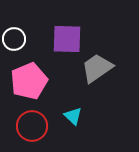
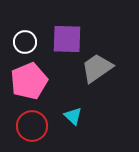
white circle: moved 11 px right, 3 px down
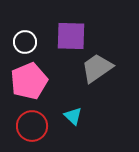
purple square: moved 4 px right, 3 px up
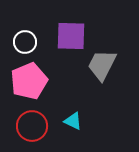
gray trapezoid: moved 5 px right, 3 px up; rotated 28 degrees counterclockwise
cyan triangle: moved 5 px down; rotated 18 degrees counterclockwise
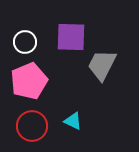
purple square: moved 1 px down
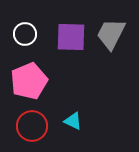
white circle: moved 8 px up
gray trapezoid: moved 9 px right, 31 px up
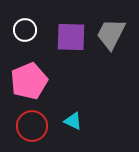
white circle: moved 4 px up
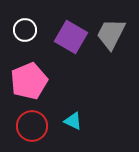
purple square: rotated 28 degrees clockwise
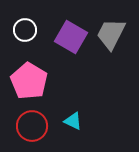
pink pentagon: rotated 18 degrees counterclockwise
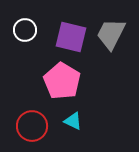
purple square: rotated 16 degrees counterclockwise
pink pentagon: moved 33 px right
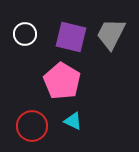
white circle: moved 4 px down
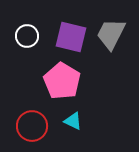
white circle: moved 2 px right, 2 px down
